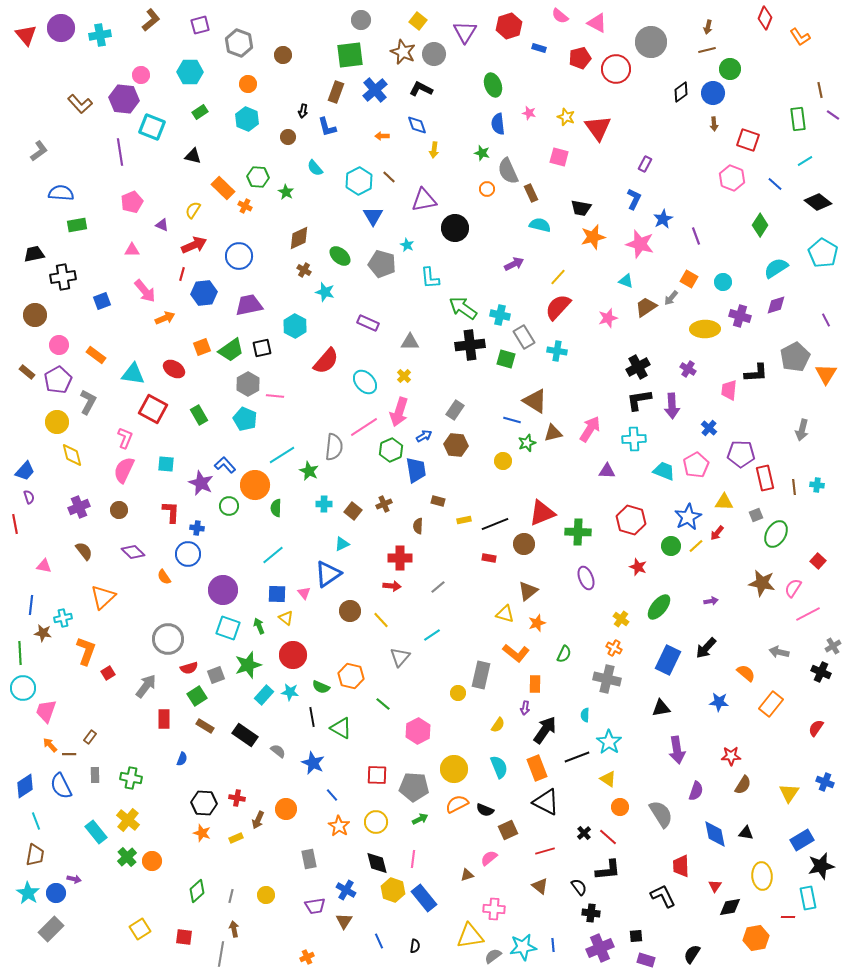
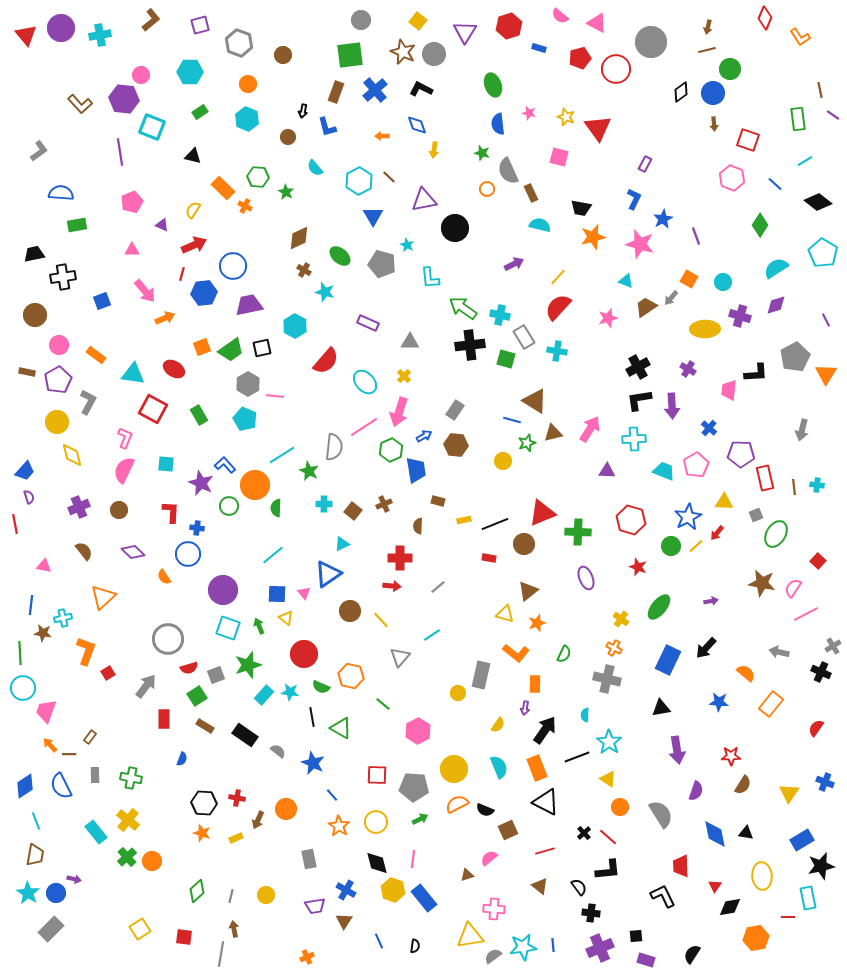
blue circle at (239, 256): moved 6 px left, 10 px down
brown rectangle at (27, 372): rotated 28 degrees counterclockwise
pink line at (808, 614): moved 2 px left
red circle at (293, 655): moved 11 px right, 1 px up
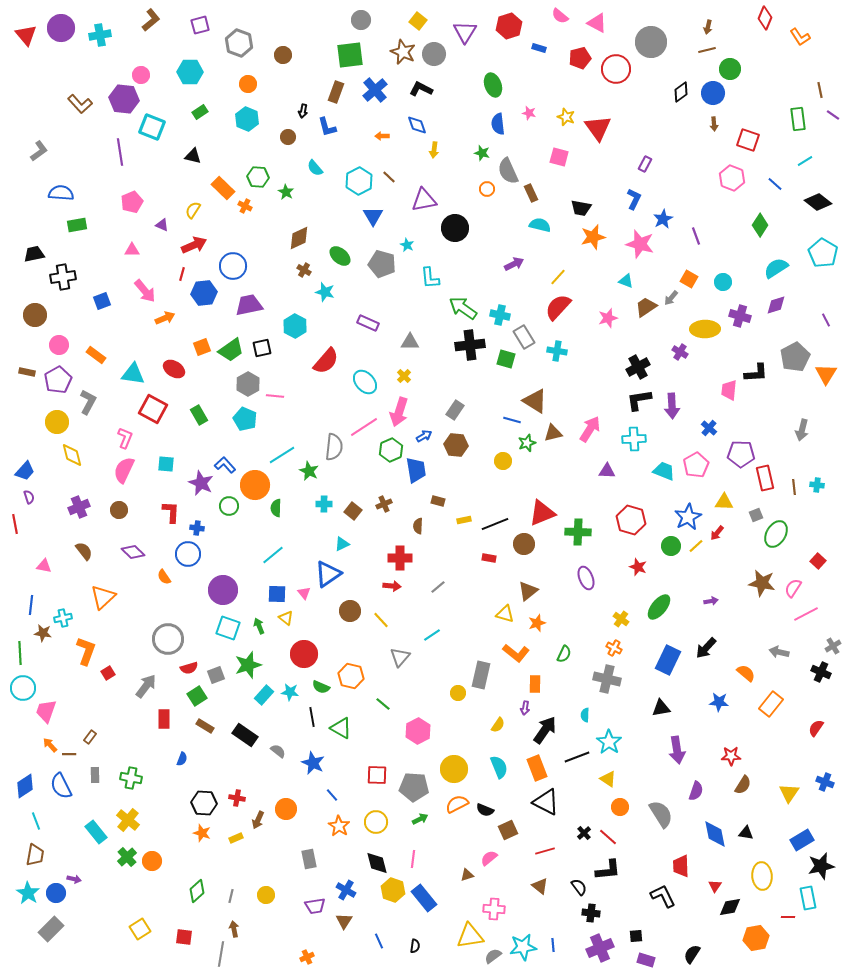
purple cross at (688, 369): moved 8 px left, 17 px up
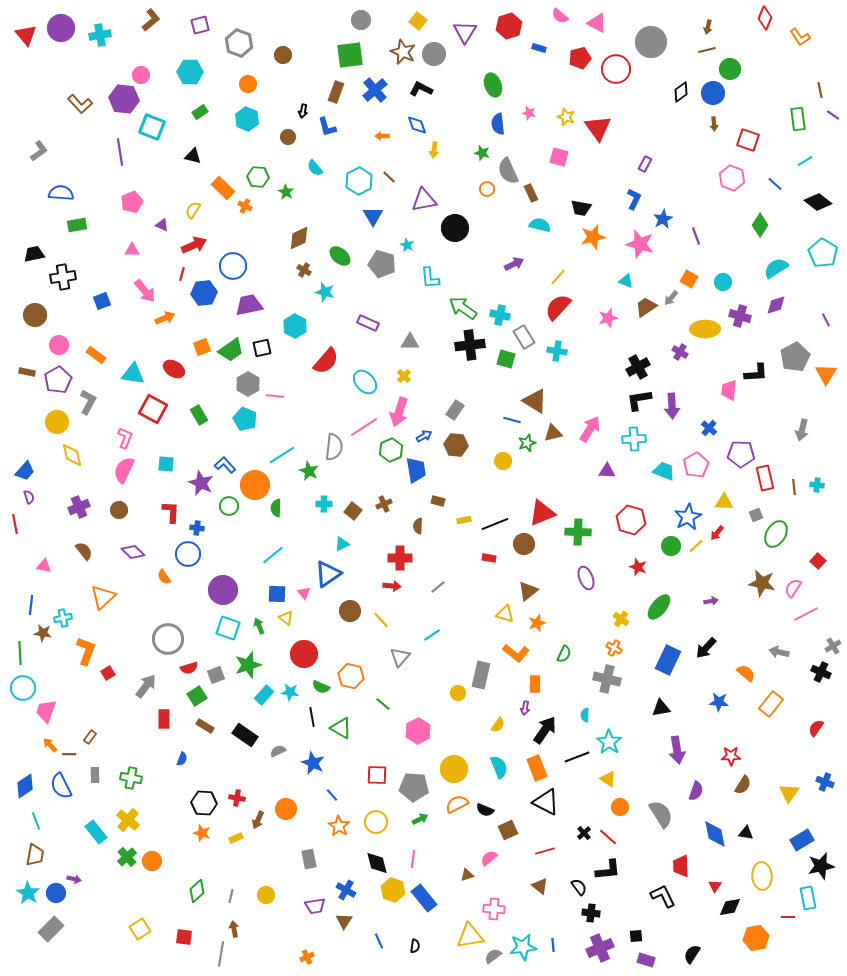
gray semicircle at (278, 751): rotated 63 degrees counterclockwise
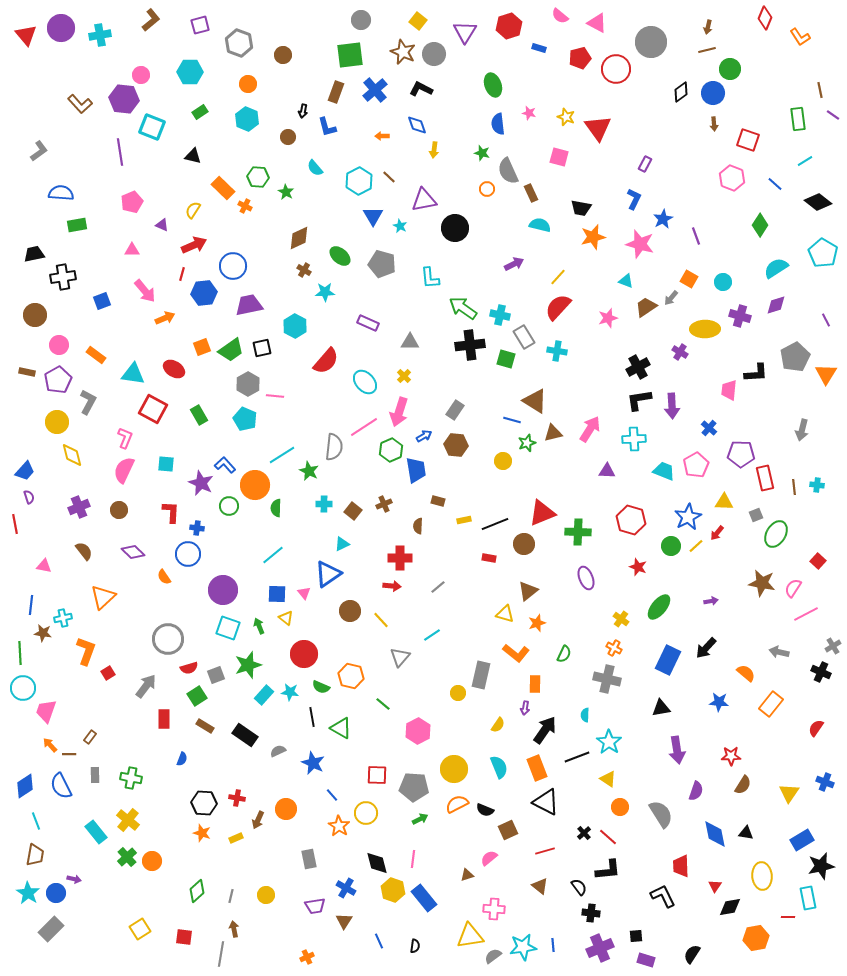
cyan star at (407, 245): moved 7 px left, 19 px up
cyan star at (325, 292): rotated 18 degrees counterclockwise
yellow circle at (376, 822): moved 10 px left, 9 px up
blue cross at (346, 890): moved 2 px up
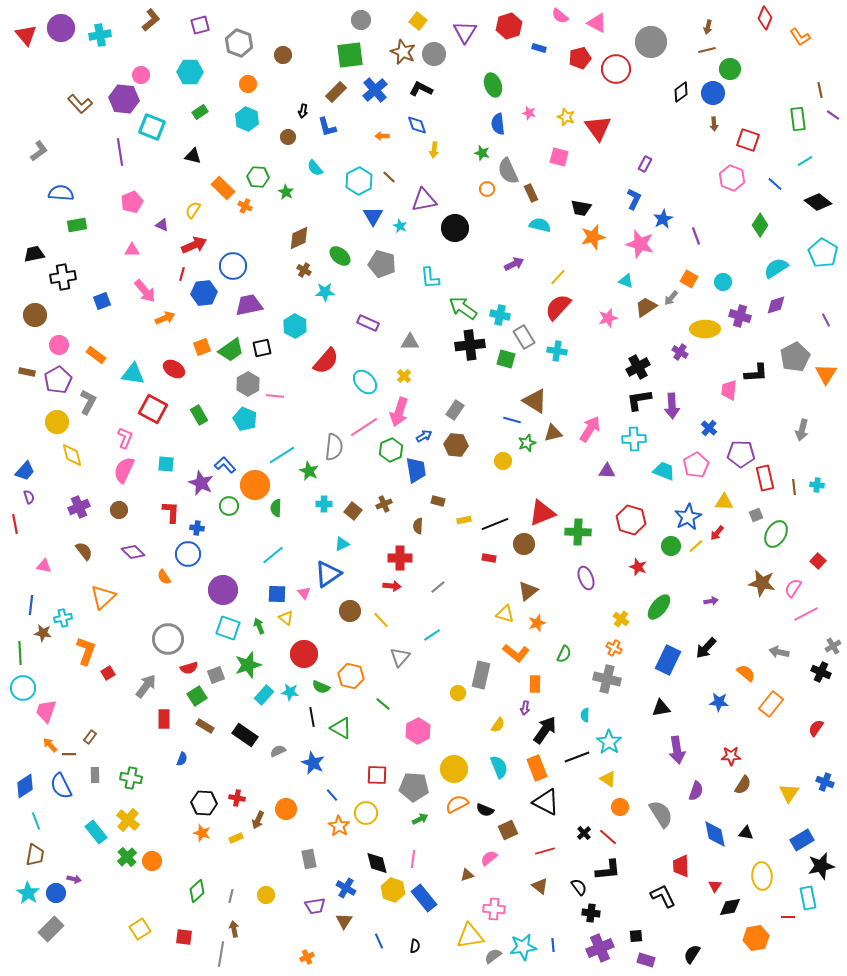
brown rectangle at (336, 92): rotated 25 degrees clockwise
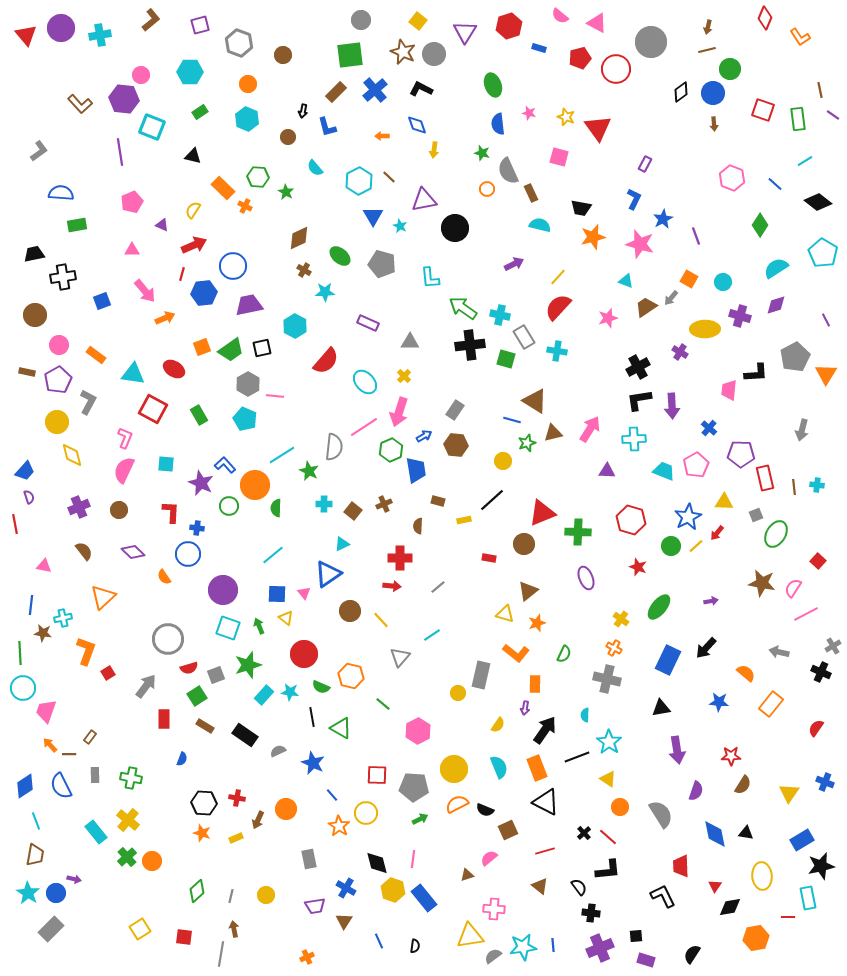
red square at (748, 140): moved 15 px right, 30 px up
black line at (495, 524): moved 3 px left, 24 px up; rotated 20 degrees counterclockwise
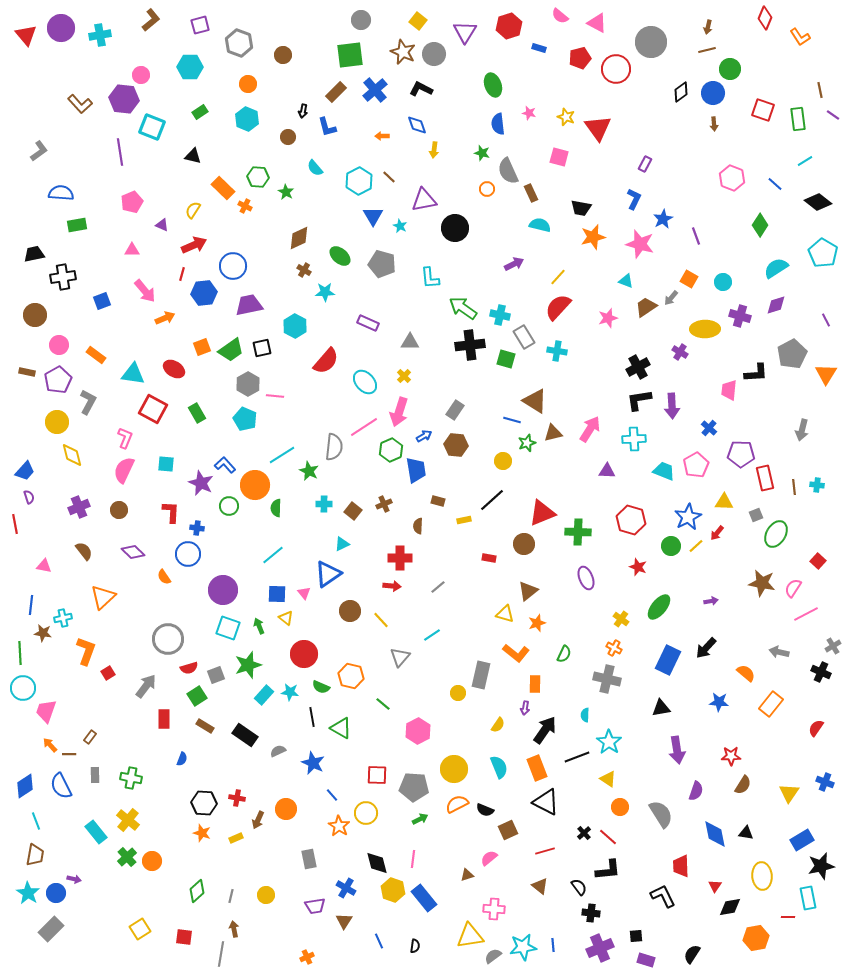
cyan hexagon at (190, 72): moved 5 px up
gray pentagon at (795, 357): moved 3 px left, 3 px up
green rectangle at (199, 415): moved 2 px left, 2 px up
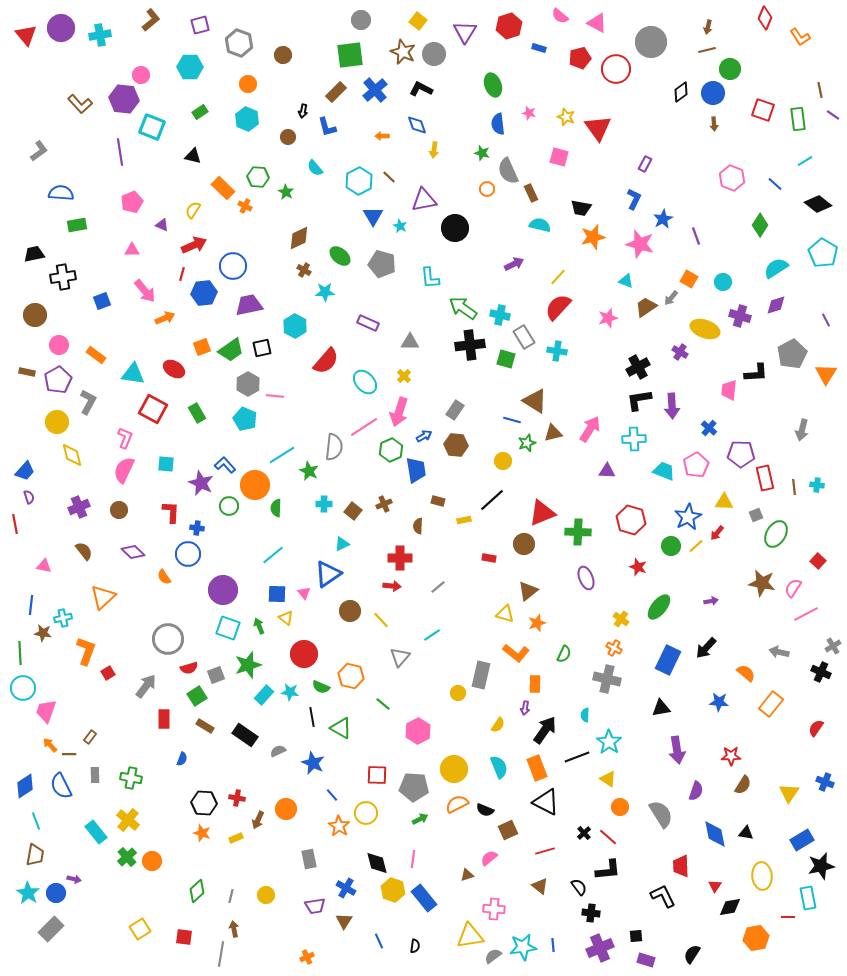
black diamond at (818, 202): moved 2 px down
yellow ellipse at (705, 329): rotated 20 degrees clockwise
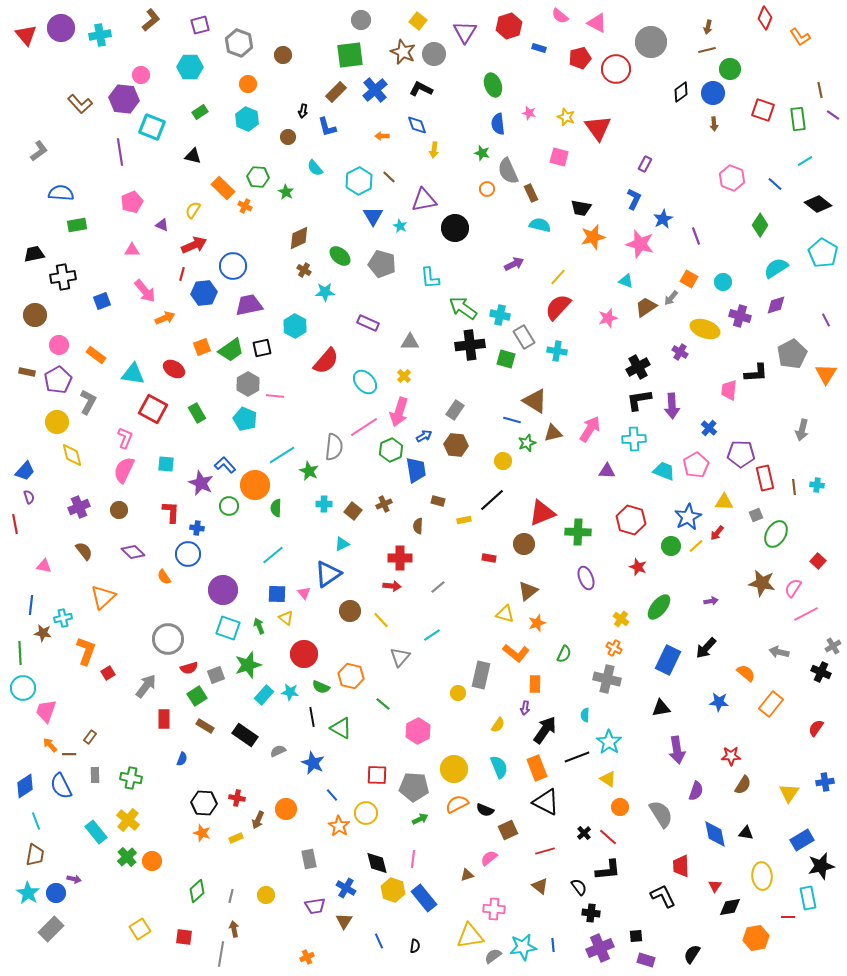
blue cross at (825, 782): rotated 30 degrees counterclockwise
